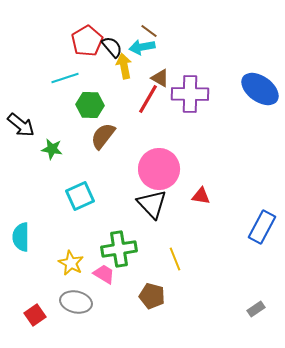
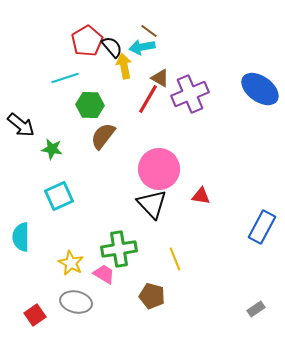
purple cross: rotated 24 degrees counterclockwise
cyan square: moved 21 px left
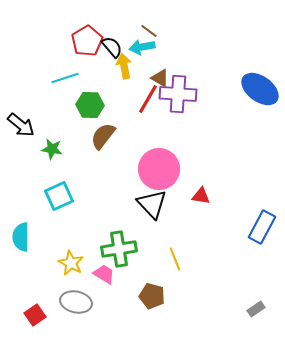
purple cross: moved 12 px left; rotated 27 degrees clockwise
